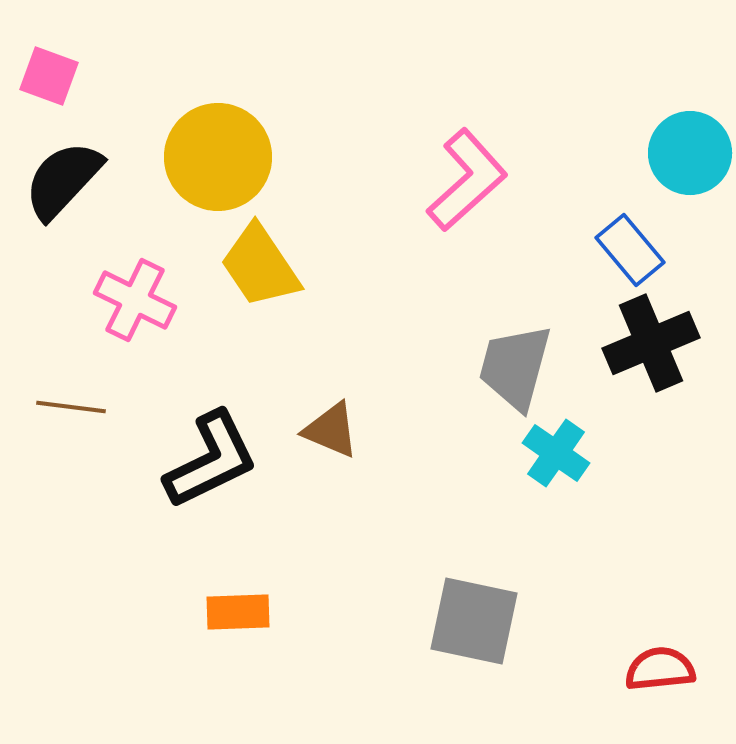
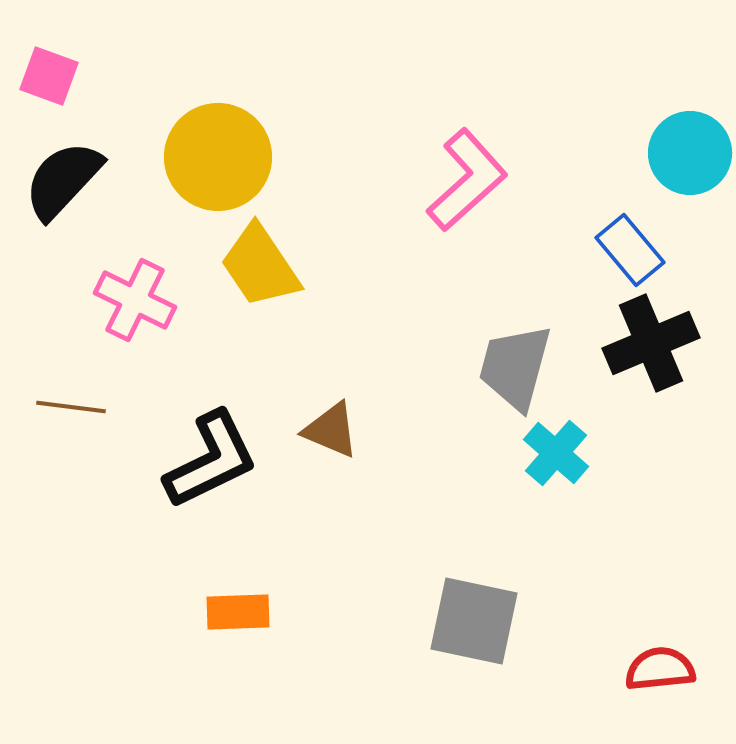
cyan cross: rotated 6 degrees clockwise
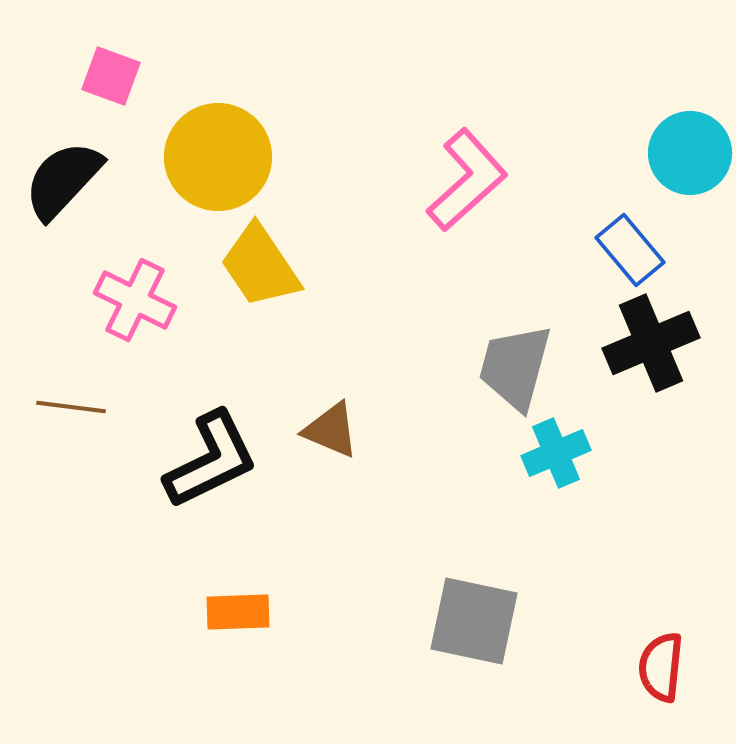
pink square: moved 62 px right
cyan cross: rotated 26 degrees clockwise
red semicircle: moved 1 px right, 2 px up; rotated 78 degrees counterclockwise
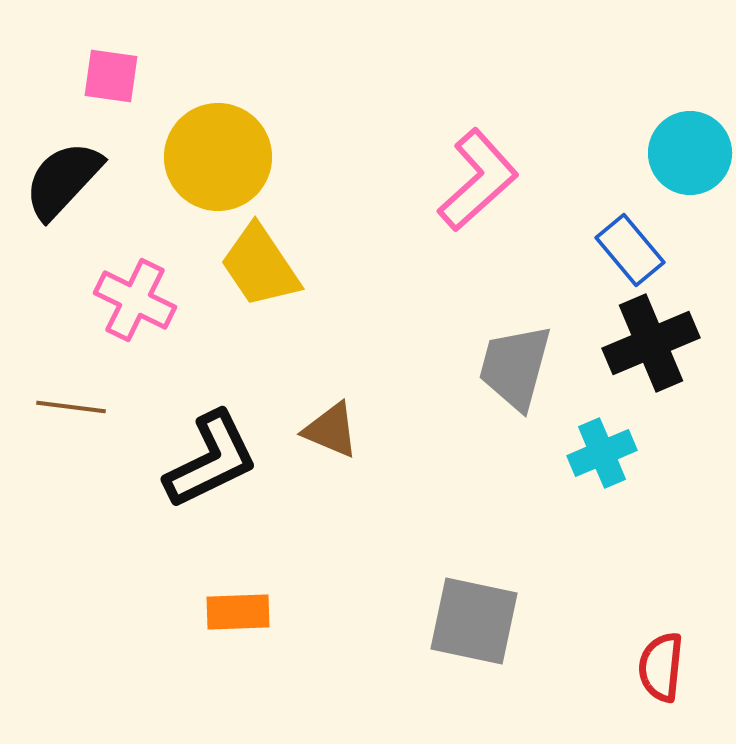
pink square: rotated 12 degrees counterclockwise
pink L-shape: moved 11 px right
cyan cross: moved 46 px right
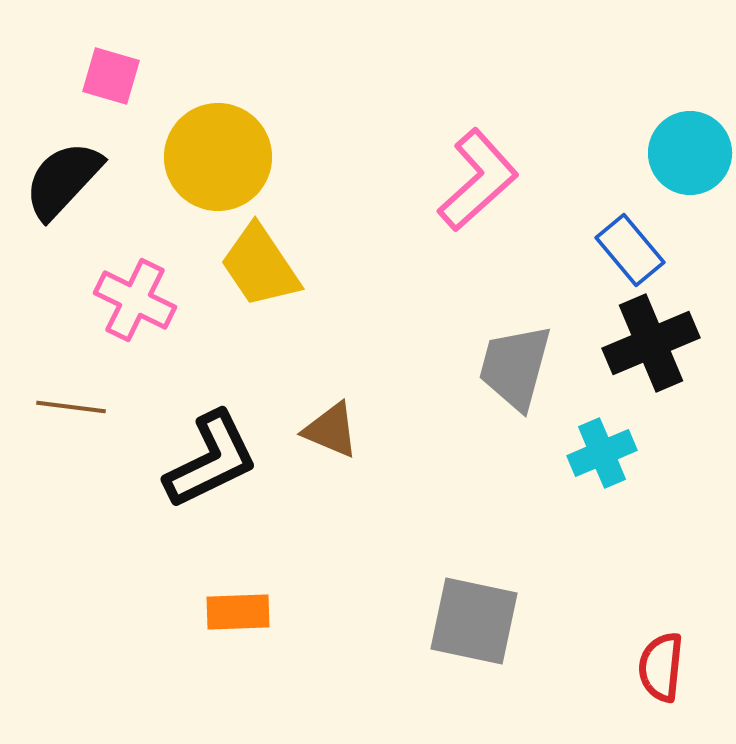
pink square: rotated 8 degrees clockwise
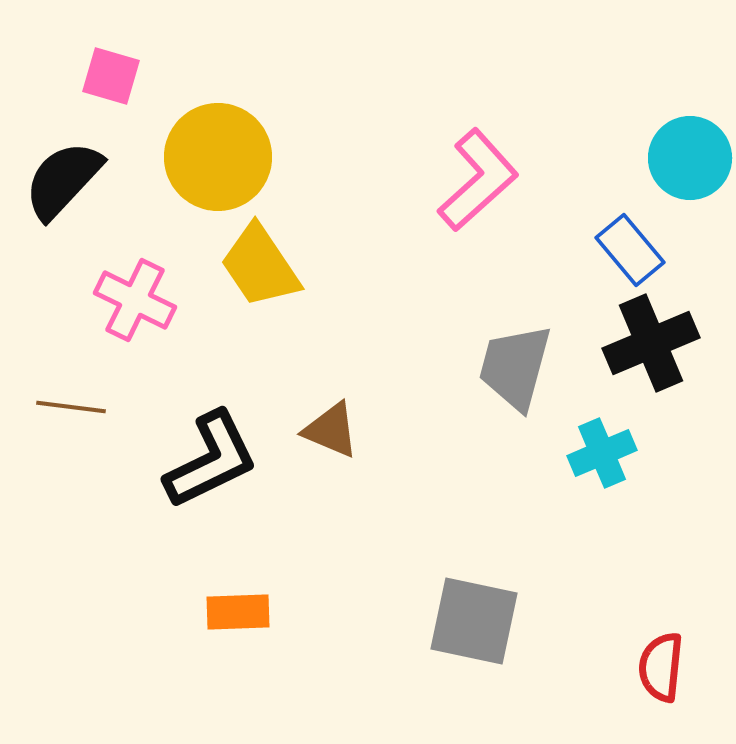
cyan circle: moved 5 px down
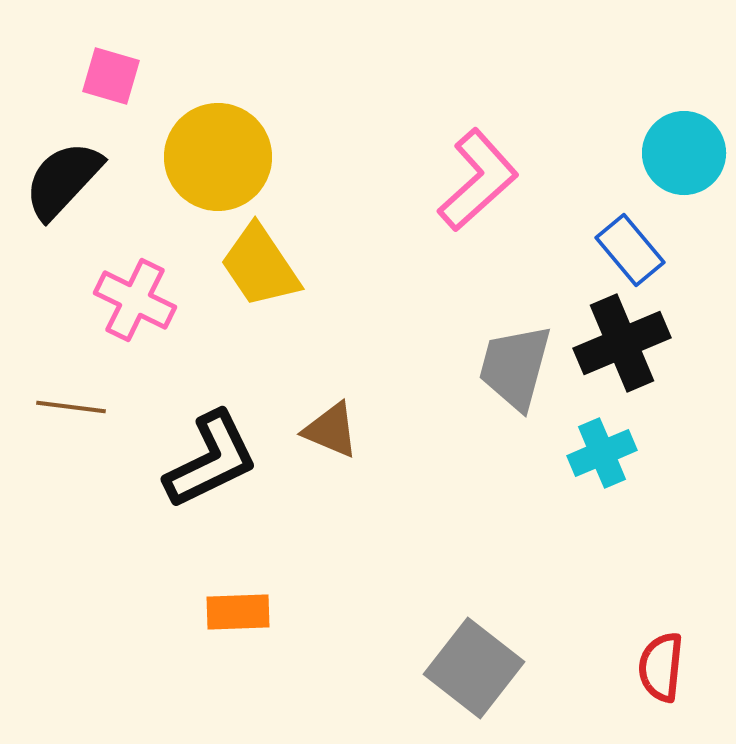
cyan circle: moved 6 px left, 5 px up
black cross: moved 29 px left
gray square: moved 47 px down; rotated 26 degrees clockwise
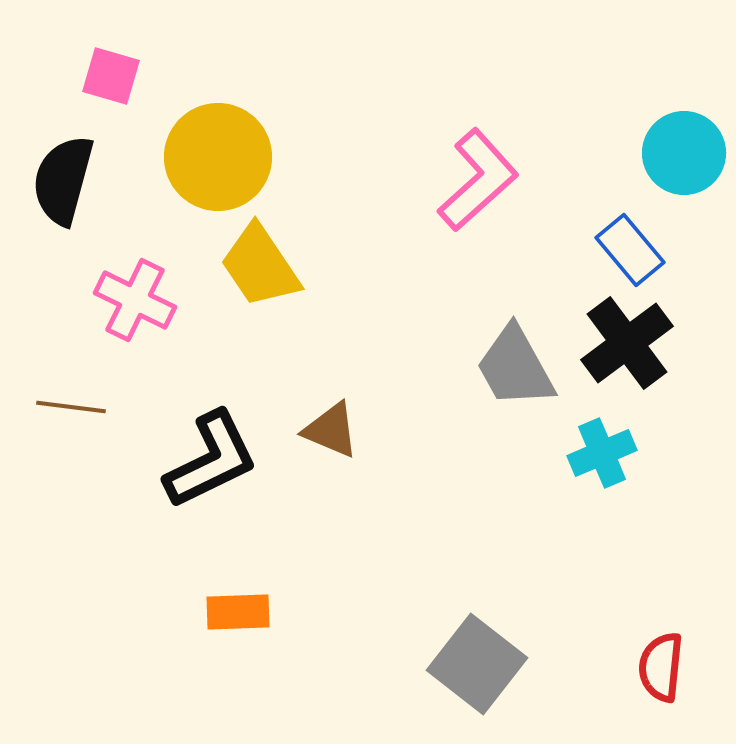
black semicircle: rotated 28 degrees counterclockwise
black cross: moved 5 px right; rotated 14 degrees counterclockwise
gray trapezoid: rotated 44 degrees counterclockwise
gray square: moved 3 px right, 4 px up
